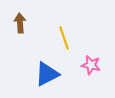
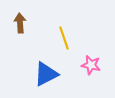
blue triangle: moved 1 px left
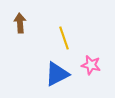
blue triangle: moved 11 px right
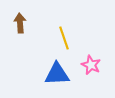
pink star: rotated 12 degrees clockwise
blue triangle: rotated 24 degrees clockwise
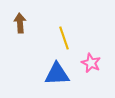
pink star: moved 2 px up
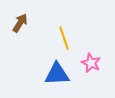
brown arrow: rotated 36 degrees clockwise
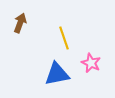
brown arrow: rotated 12 degrees counterclockwise
blue triangle: rotated 8 degrees counterclockwise
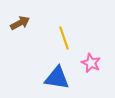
brown arrow: rotated 42 degrees clockwise
blue triangle: moved 4 px down; rotated 20 degrees clockwise
